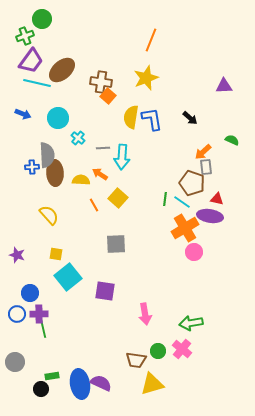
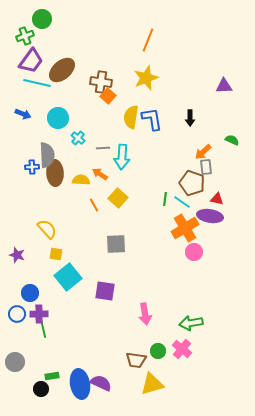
orange line at (151, 40): moved 3 px left
black arrow at (190, 118): rotated 49 degrees clockwise
yellow semicircle at (49, 215): moved 2 px left, 14 px down
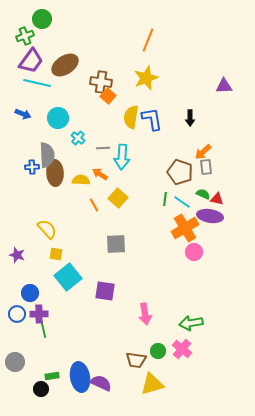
brown ellipse at (62, 70): moved 3 px right, 5 px up; rotated 8 degrees clockwise
green semicircle at (232, 140): moved 29 px left, 54 px down
brown pentagon at (192, 183): moved 12 px left, 11 px up
blue ellipse at (80, 384): moved 7 px up
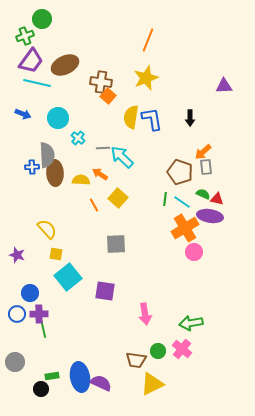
brown ellipse at (65, 65): rotated 8 degrees clockwise
cyan arrow at (122, 157): rotated 130 degrees clockwise
yellow triangle at (152, 384): rotated 10 degrees counterclockwise
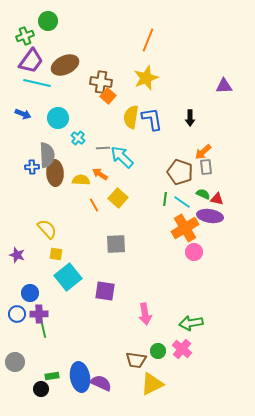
green circle at (42, 19): moved 6 px right, 2 px down
